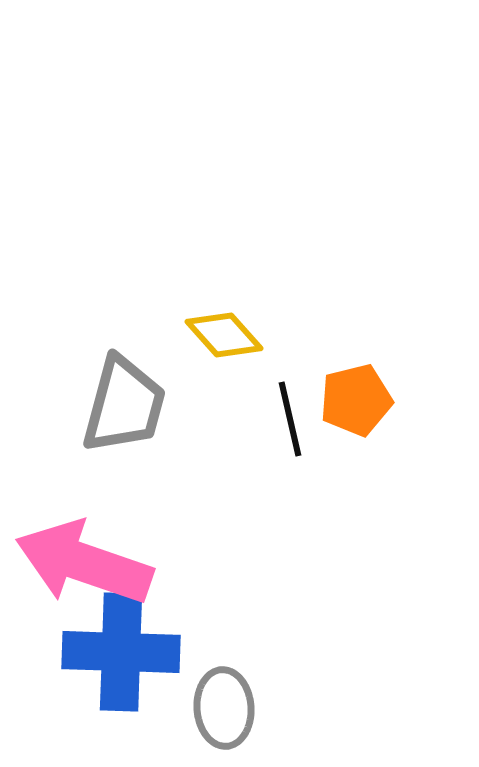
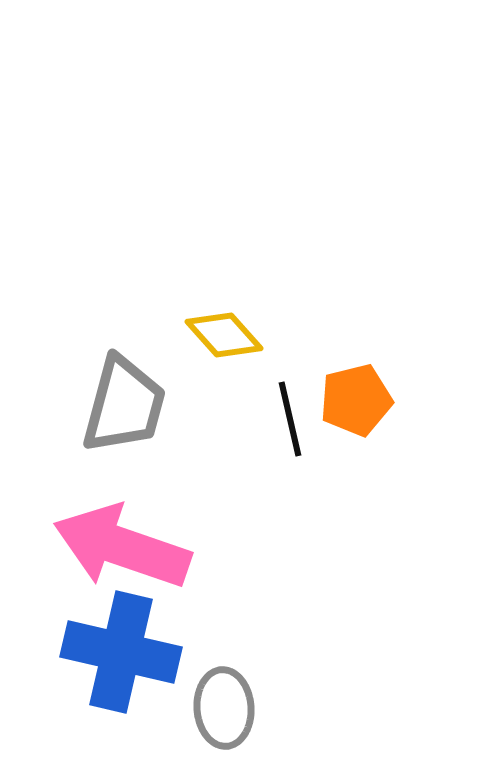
pink arrow: moved 38 px right, 16 px up
blue cross: rotated 11 degrees clockwise
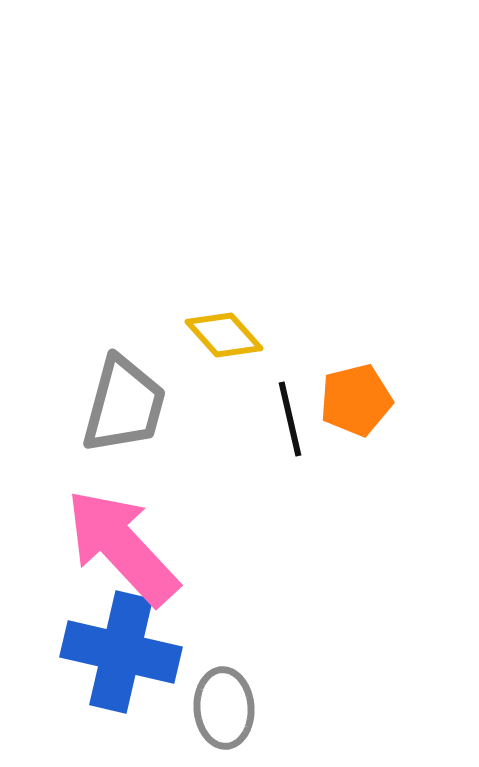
pink arrow: rotated 28 degrees clockwise
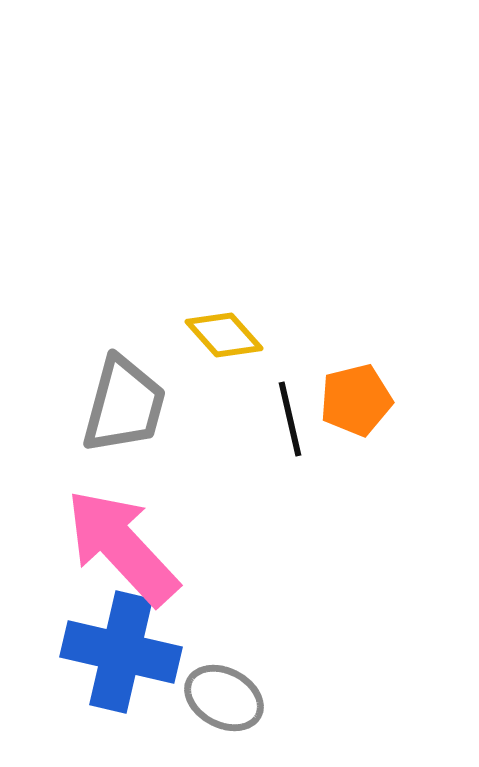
gray ellipse: moved 10 px up; rotated 58 degrees counterclockwise
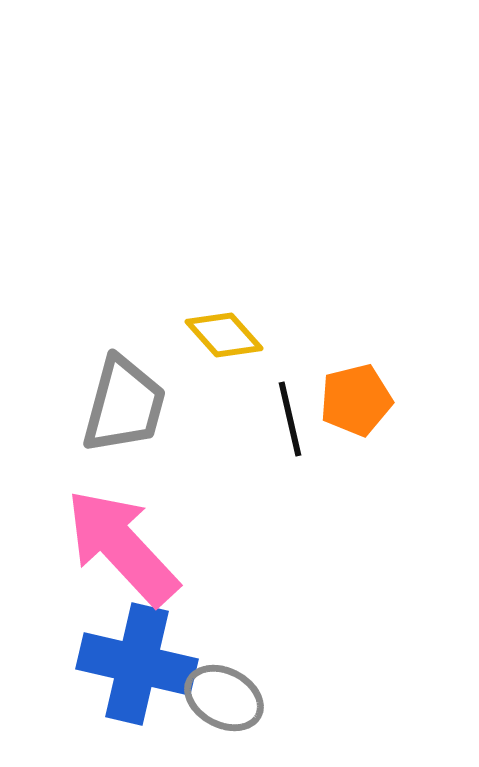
blue cross: moved 16 px right, 12 px down
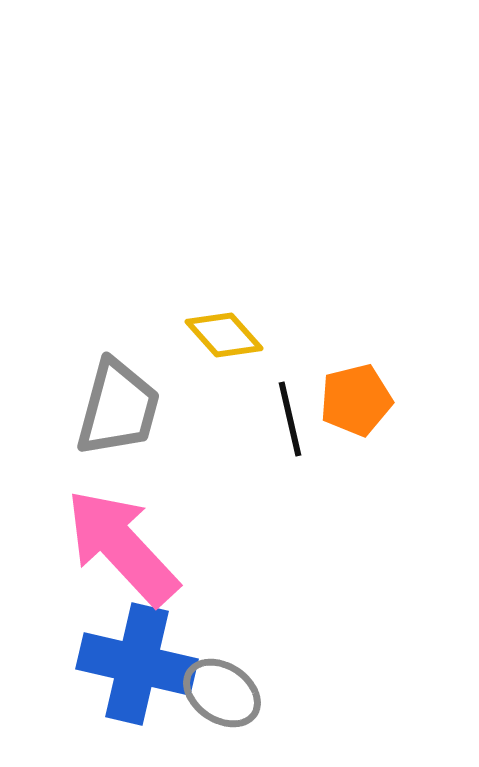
gray trapezoid: moved 6 px left, 3 px down
gray ellipse: moved 2 px left, 5 px up; rotated 6 degrees clockwise
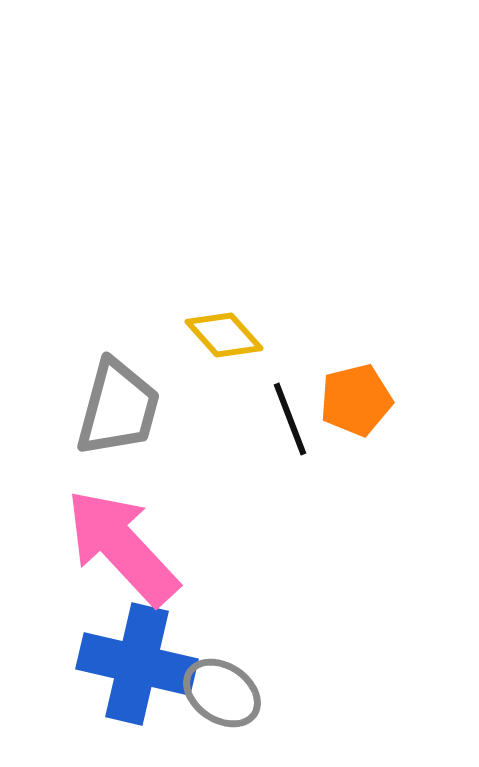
black line: rotated 8 degrees counterclockwise
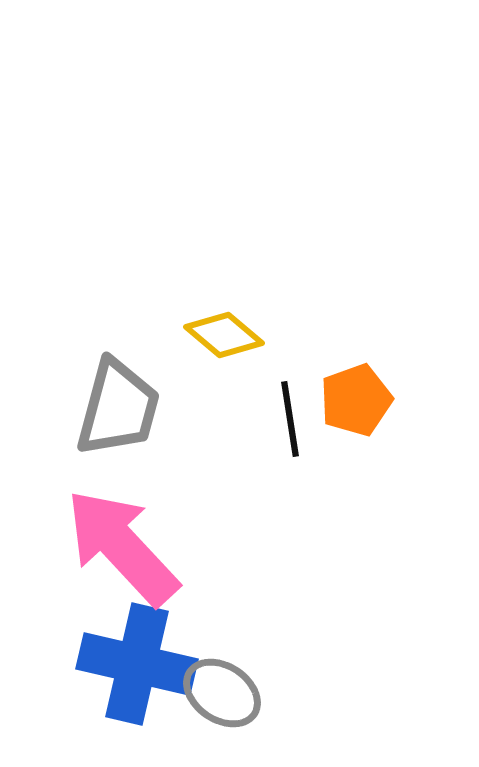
yellow diamond: rotated 8 degrees counterclockwise
orange pentagon: rotated 6 degrees counterclockwise
black line: rotated 12 degrees clockwise
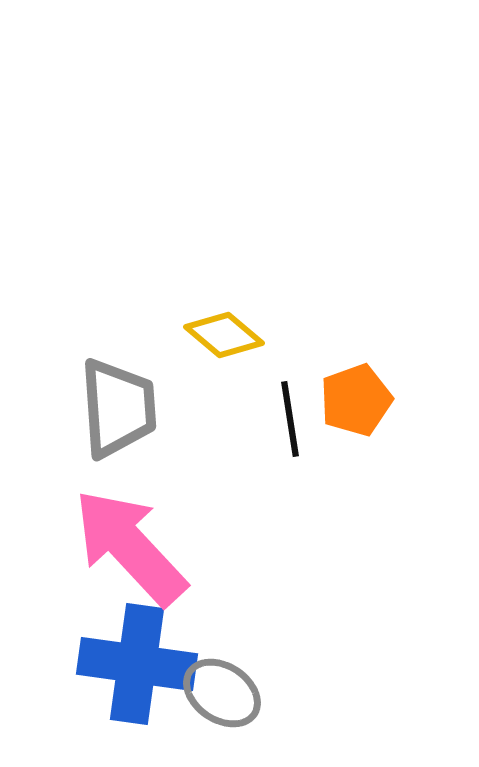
gray trapezoid: rotated 19 degrees counterclockwise
pink arrow: moved 8 px right
blue cross: rotated 5 degrees counterclockwise
